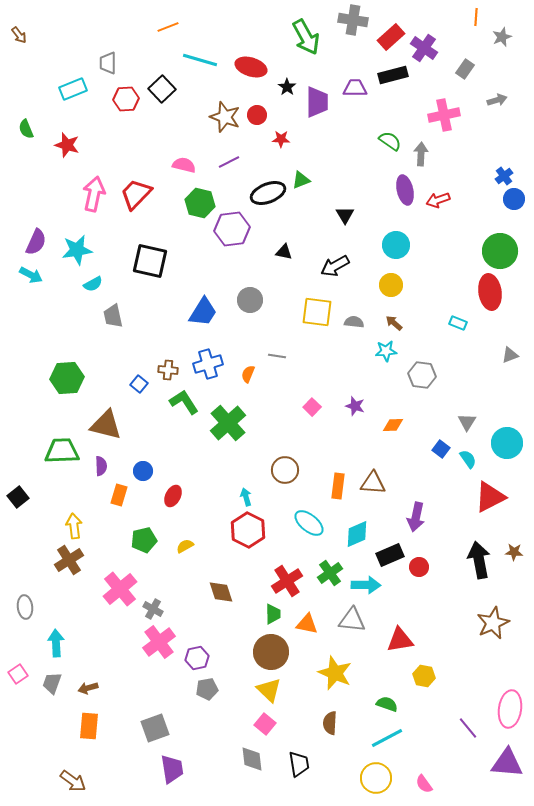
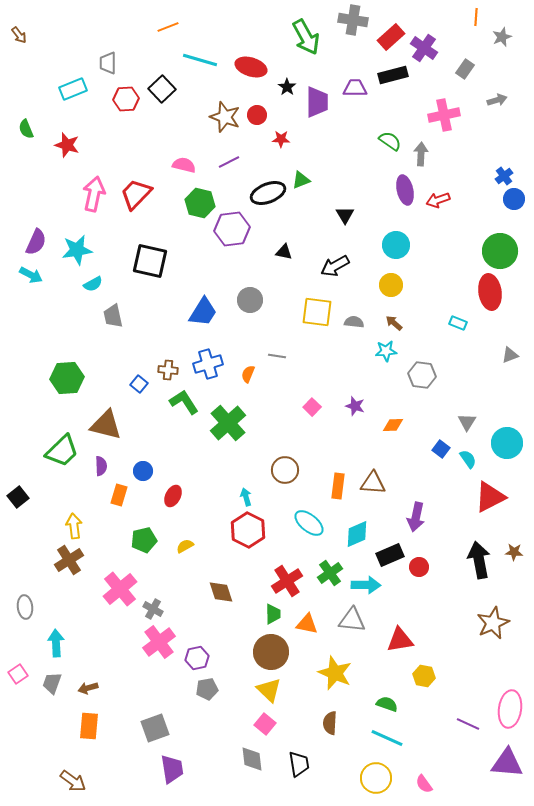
green trapezoid at (62, 451): rotated 138 degrees clockwise
purple line at (468, 728): moved 4 px up; rotated 25 degrees counterclockwise
cyan line at (387, 738): rotated 52 degrees clockwise
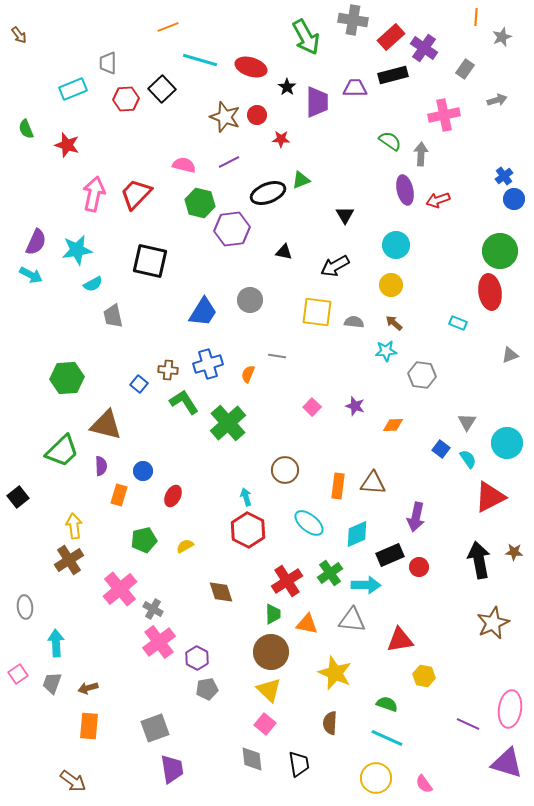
purple hexagon at (197, 658): rotated 20 degrees counterclockwise
purple triangle at (507, 763): rotated 12 degrees clockwise
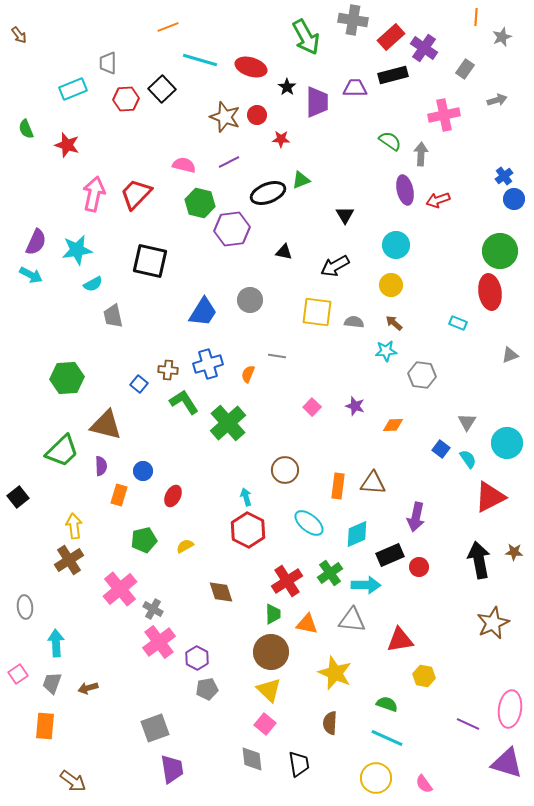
orange rectangle at (89, 726): moved 44 px left
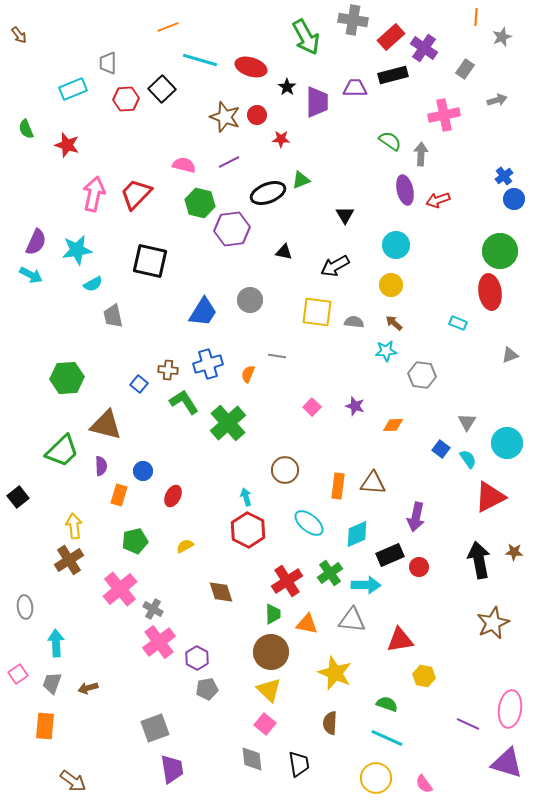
green pentagon at (144, 540): moved 9 px left, 1 px down
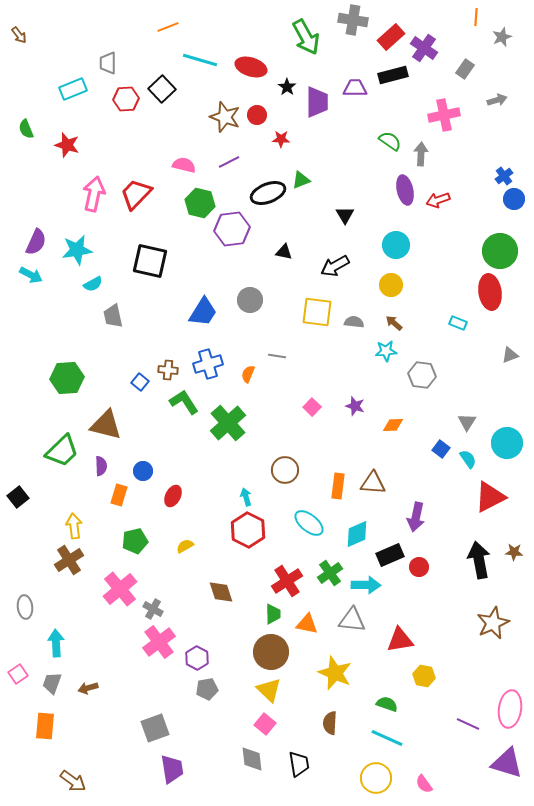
blue square at (139, 384): moved 1 px right, 2 px up
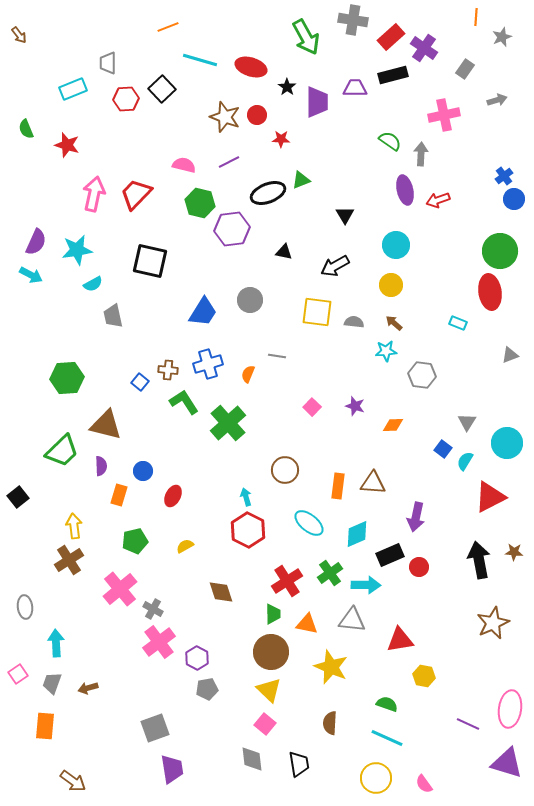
blue square at (441, 449): moved 2 px right
cyan semicircle at (468, 459): moved 3 px left, 2 px down; rotated 114 degrees counterclockwise
yellow star at (335, 673): moved 4 px left, 6 px up
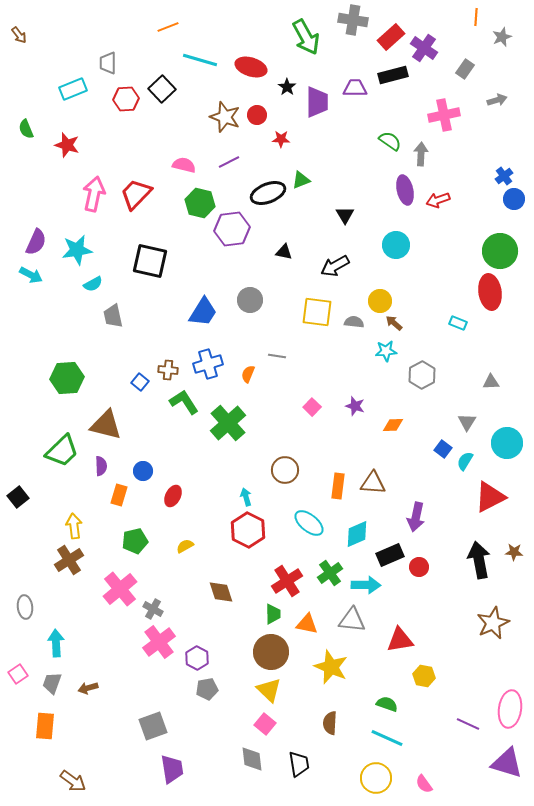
yellow circle at (391, 285): moved 11 px left, 16 px down
gray triangle at (510, 355): moved 19 px left, 27 px down; rotated 18 degrees clockwise
gray hexagon at (422, 375): rotated 24 degrees clockwise
gray square at (155, 728): moved 2 px left, 2 px up
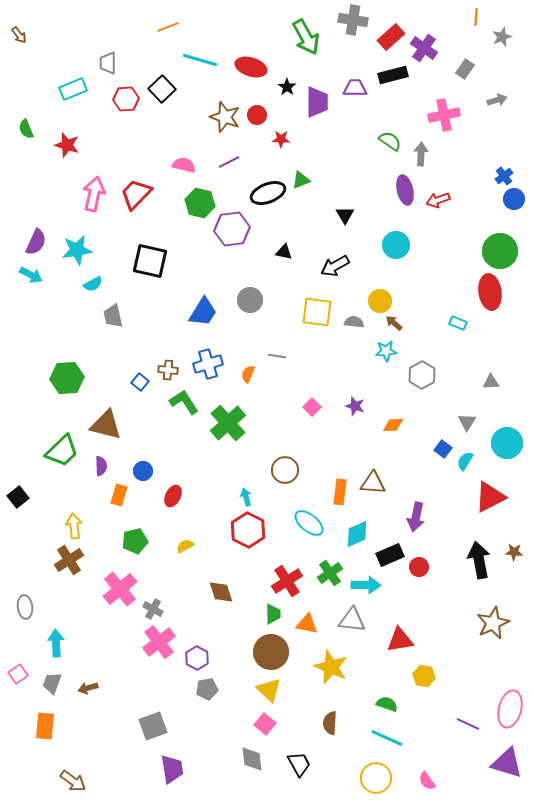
orange rectangle at (338, 486): moved 2 px right, 6 px down
pink ellipse at (510, 709): rotated 6 degrees clockwise
black trapezoid at (299, 764): rotated 20 degrees counterclockwise
pink semicircle at (424, 784): moved 3 px right, 3 px up
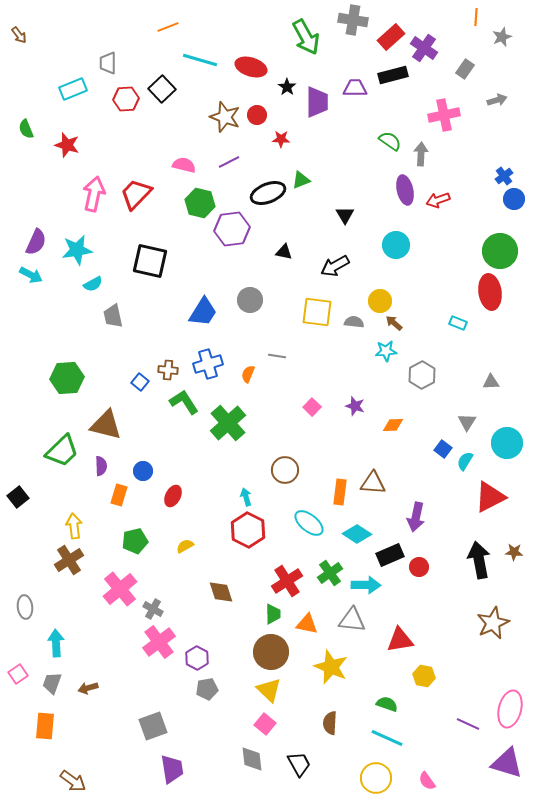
cyan diamond at (357, 534): rotated 56 degrees clockwise
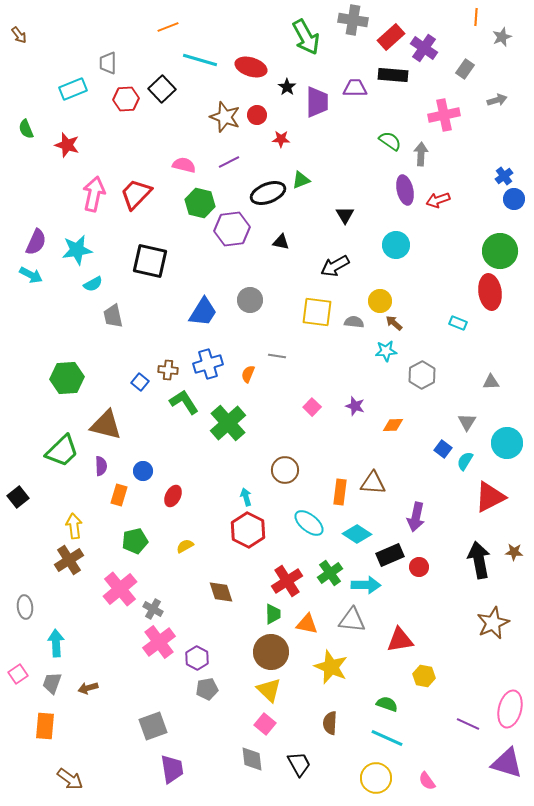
black rectangle at (393, 75): rotated 20 degrees clockwise
black triangle at (284, 252): moved 3 px left, 10 px up
brown arrow at (73, 781): moved 3 px left, 2 px up
